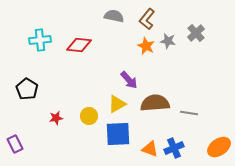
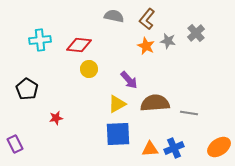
yellow circle: moved 47 px up
orange triangle: rotated 24 degrees counterclockwise
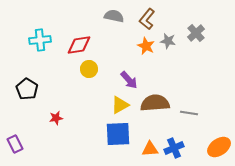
red diamond: rotated 15 degrees counterclockwise
yellow triangle: moved 3 px right, 1 px down
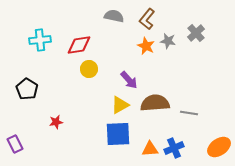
red star: moved 4 px down
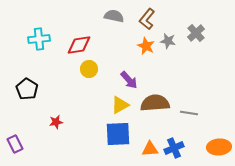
cyan cross: moved 1 px left, 1 px up
orange ellipse: rotated 30 degrees clockwise
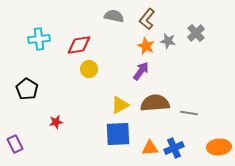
purple arrow: moved 12 px right, 9 px up; rotated 102 degrees counterclockwise
orange triangle: moved 1 px up
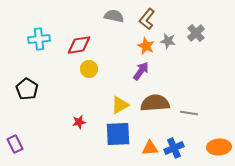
red star: moved 23 px right
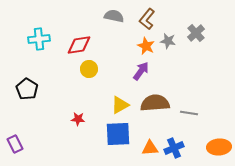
red star: moved 1 px left, 3 px up; rotated 16 degrees clockwise
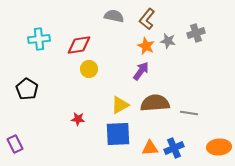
gray cross: rotated 24 degrees clockwise
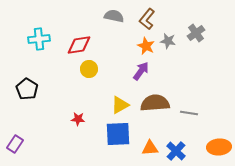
gray cross: rotated 18 degrees counterclockwise
purple rectangle: rotated 60 degrees clockwise
blue cross: moved 2 px right, 3 px down; rotated 24 degrees counterclockwise
